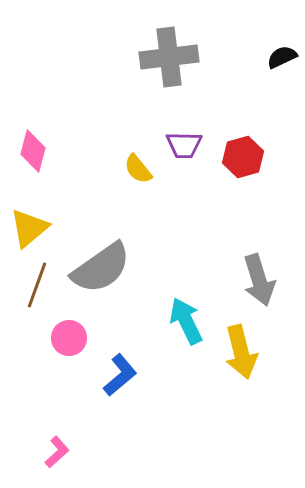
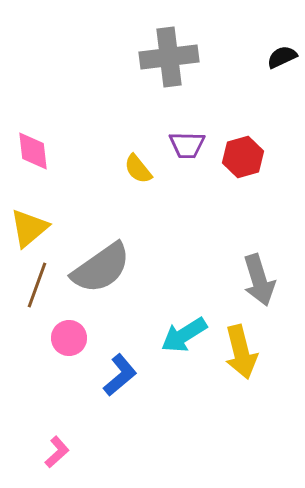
purple trapezoid: moved 3 px right
pink diamond: rotated 21 degrees counterclockwise
cyan arrow: moved 2 px left, 14 px down; rotated 96 degrees counterclockwise
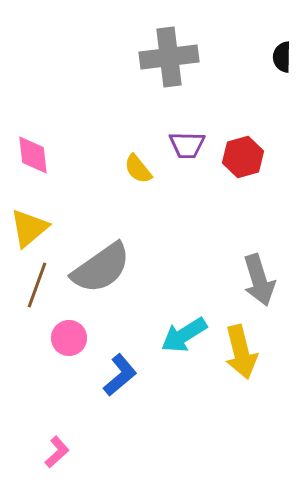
black semicircle: rotated 64 degrees counterclockwise
pink diamond: moved 4 px down
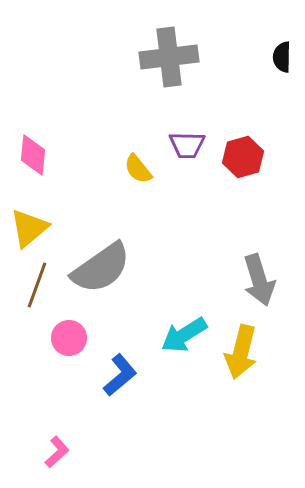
pink diamond: rotated 12 degrees clockwise
yellow arrow: rotated 28 degrees clockwise
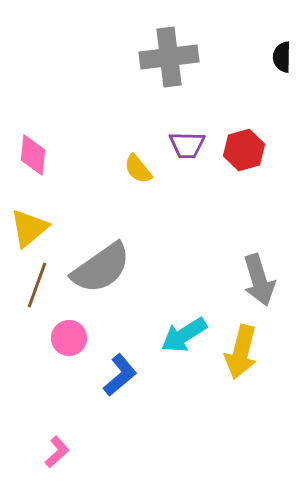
red hexagon: moved 1 px right, 7 px up
